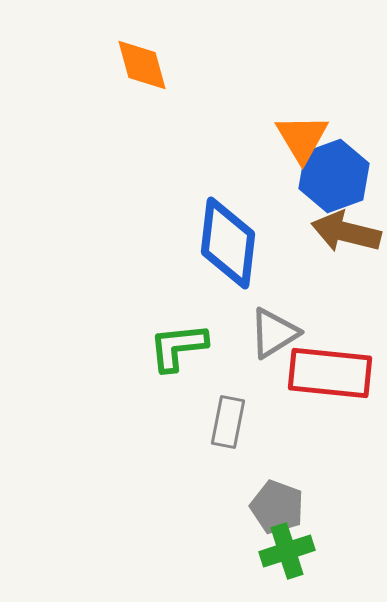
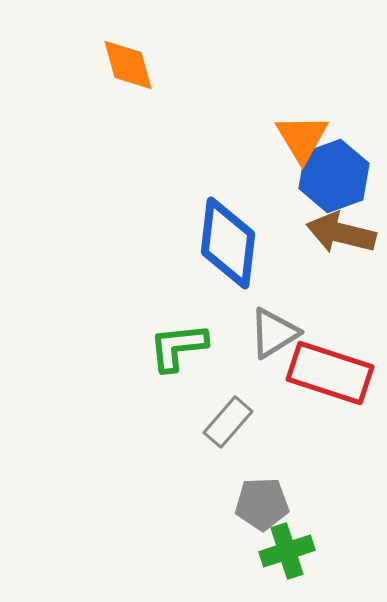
orange diamond: moved 14 px left
brown arrow: moved 5 px left, 1 px down
red rectangle: rotated 12 degrees clockwise
gray rectangle: rotated 30 degrees clockwise
gray pentagon: moved 15 px left, 3 px up; rotated 22 degrees counterclockwise
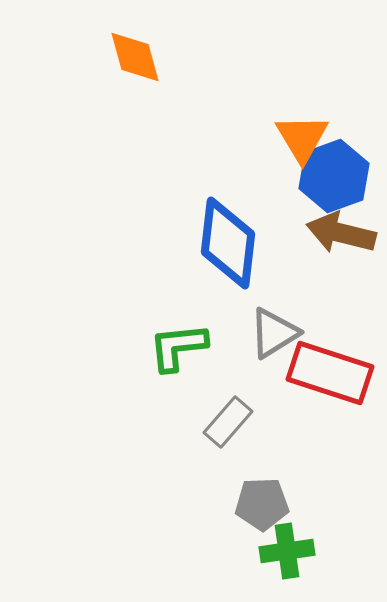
orange diamond: moved 7 px right, 8 px up
green cross: rotated 10 degrees clockwise
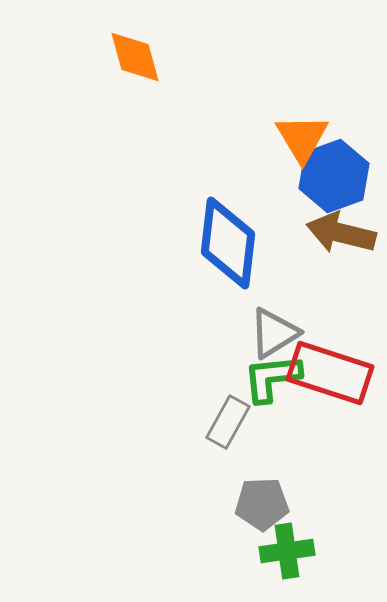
green L-shape: moved 94 px right, 31 px down
gray rectangle: rotated 12 degrees counterclockwise
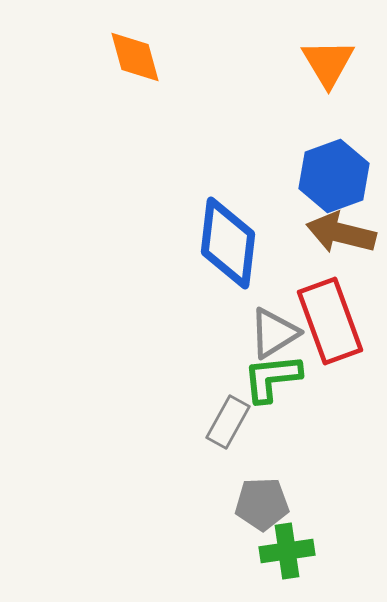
orange triangle: moved 26 px right, 75 px up
red rectangle: moved 52 px up; rotated 52 degrees clockwise
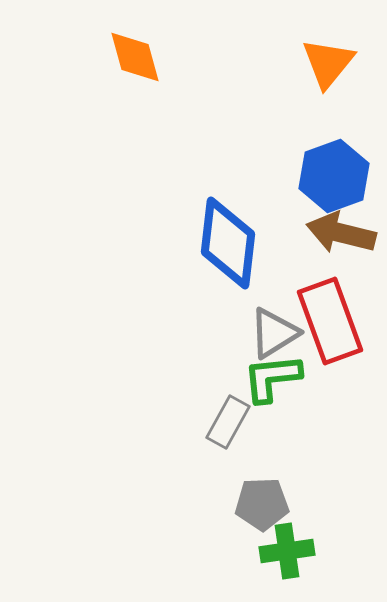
orange triangle: rotated 10 degrees clockwise
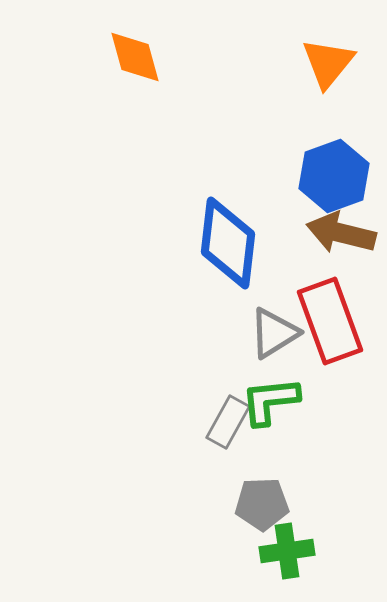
green L-shape: moved 2 px left, 23 px down
